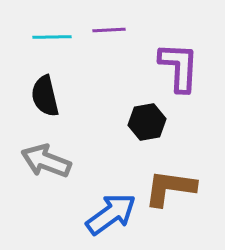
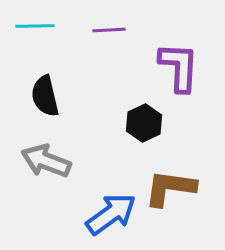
cyan line: moved 17 px left, 11 px up
black hexagon: moved 3 px left, 1 px down; rotated 15 degrees counterclockwise
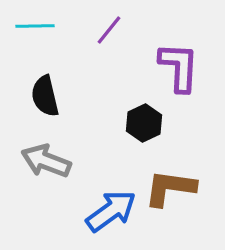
purple line: rotated 48 degrees counterclockwise
blue arrow: moved 3 px up
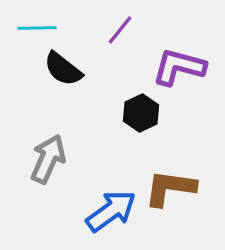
cyan line: moved 2 px right, 2 px down
purple line: moved 11 px right
purple L-shape: rotated 78 degrees counterclockwise
black semicircle: moved 18 px right, 27 px up; rotated 39 degrees counterclockwise
black hexagon: moved 3 px left, 10 px up
gray arrow: moved 2 px right, 2 px up; rotated 93 degrees clockwise
